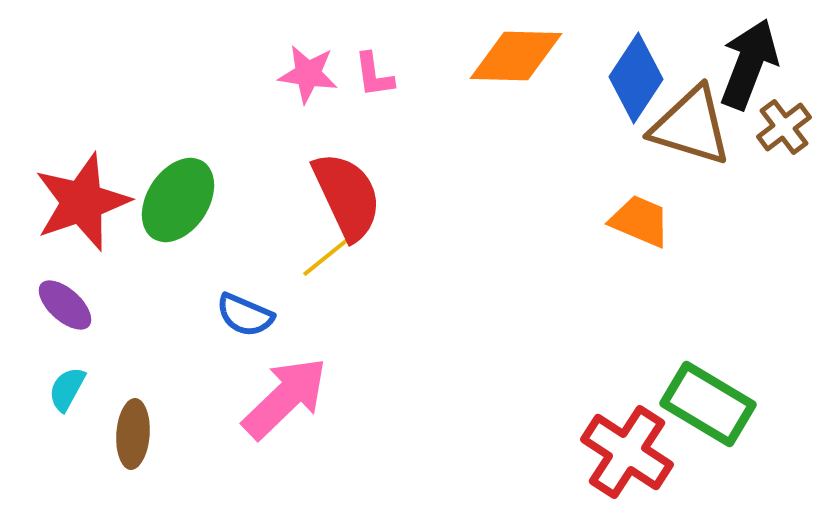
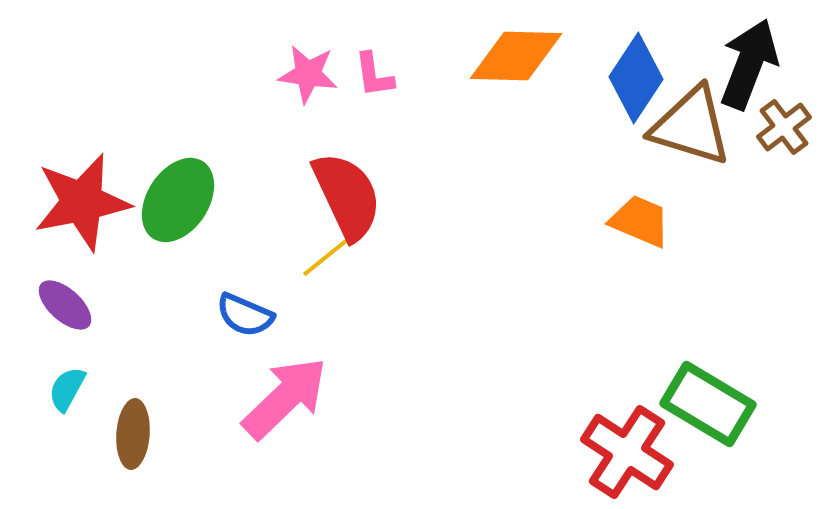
red star: rotated 8 degrees clockwise
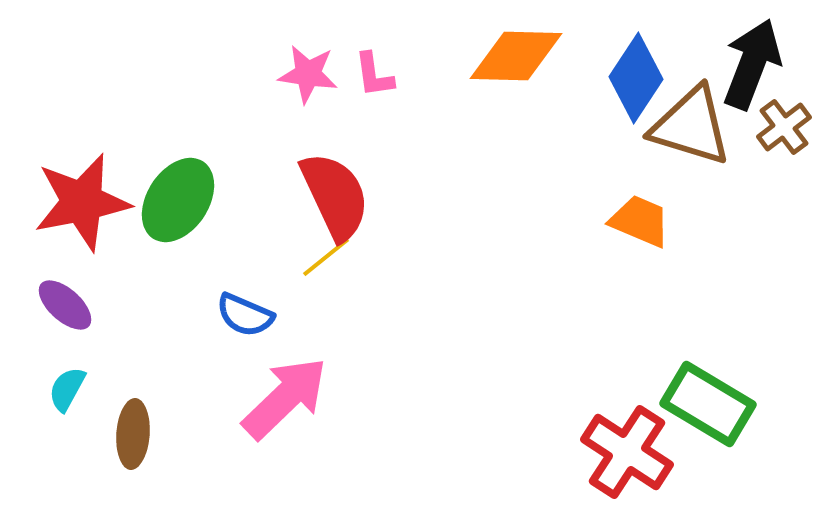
black arrow: moved 3 px right
red semicircle: moved 12 px left
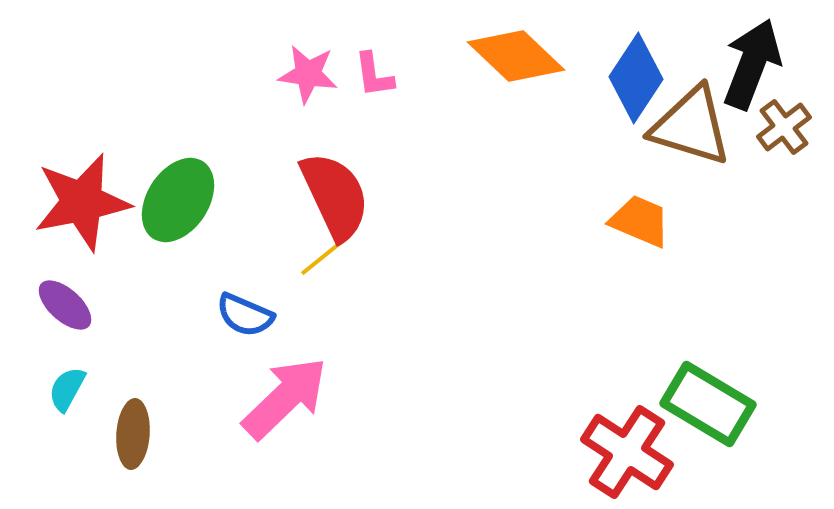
orange diamond: rotated 42 degrees clockwise
yellow line: moved 2 px left, 1 px up
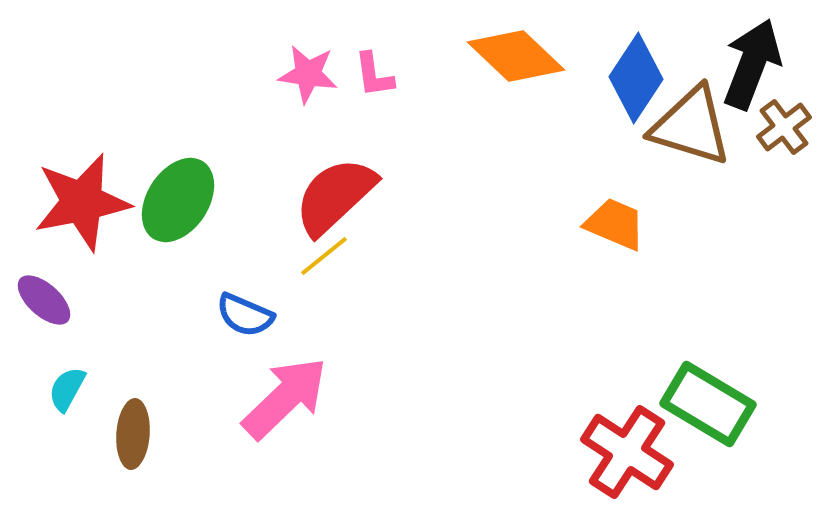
red semicircle: rotated 108 degrees counterclockwise
orange trapezoid: moved 25 px left, 3 px down
purple ellipse: moved 21 px left, 5 px up
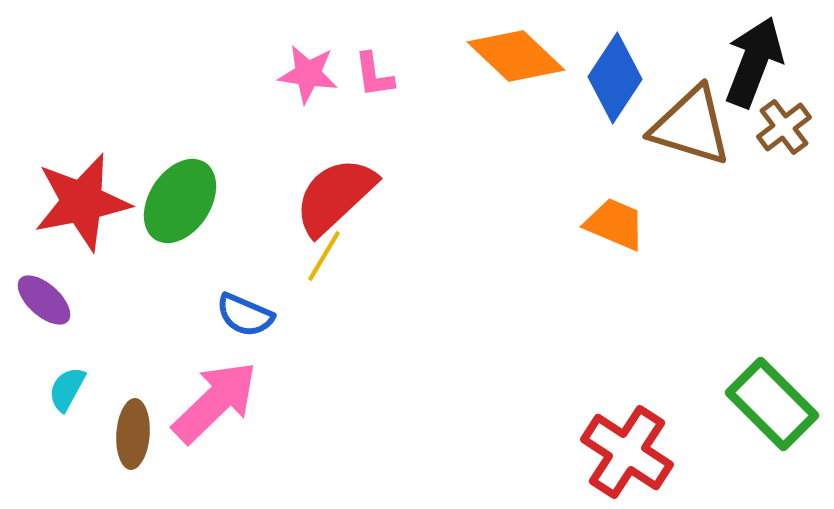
black arrow: moved 2 px right, 2 px up
blue diamond: moved 21 px left
green ellipse: moved 2 px right, 1 px down
yellow line: rotated 20 degrees counterclockwise
pink arrow: moved 70 px left, 4 px down
green rectangle: moved 64 px right; rotated 14 degrees clockwise
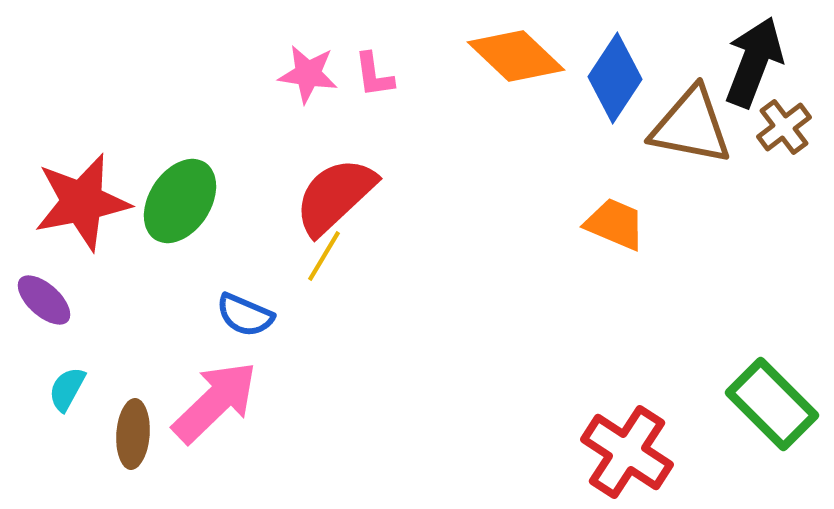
brown triangle: rotated 6 degrees counterclockwise
